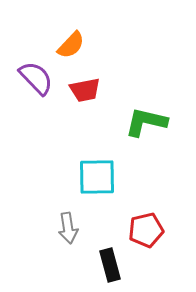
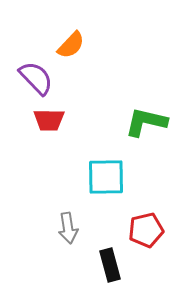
red trapezoid: moved 36 px left, 30 px down; rotated 12 degrees clockwise
cyan square: moved 9 px right
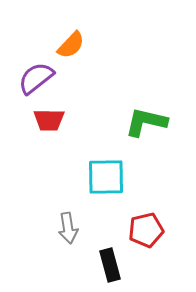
purple semicircle: rotated 84 degrees counterclockwise
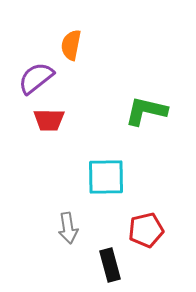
orange semicircle: rotated 148 degrees clockwise
green L-shape: moved 11 px up
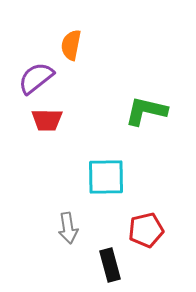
red trapezoid: moved 2 px left
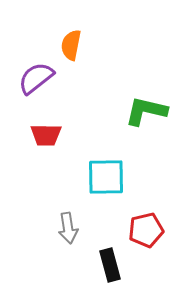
red trapezoid: moved 1 px left, 15 px down
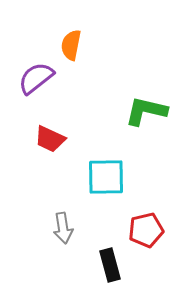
red trapezoid: moved 4 px right, 4 px down; rotated 24 degrees clockwise
gray arrow: moved 5 px left
